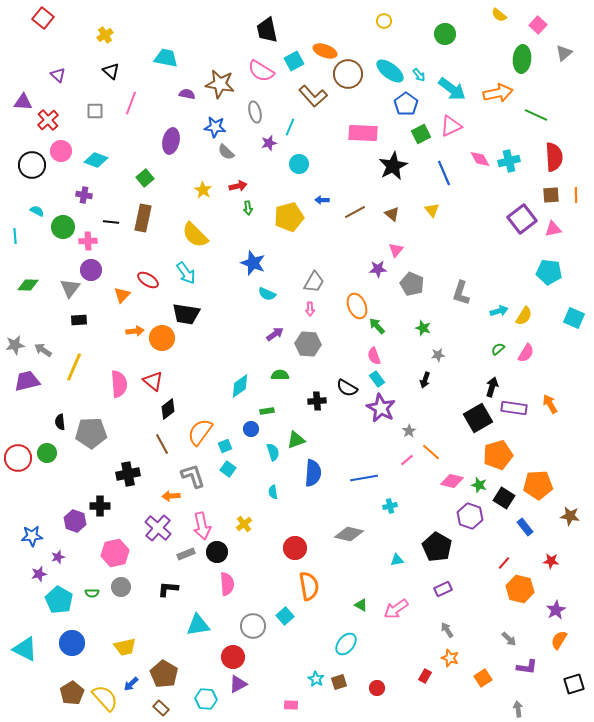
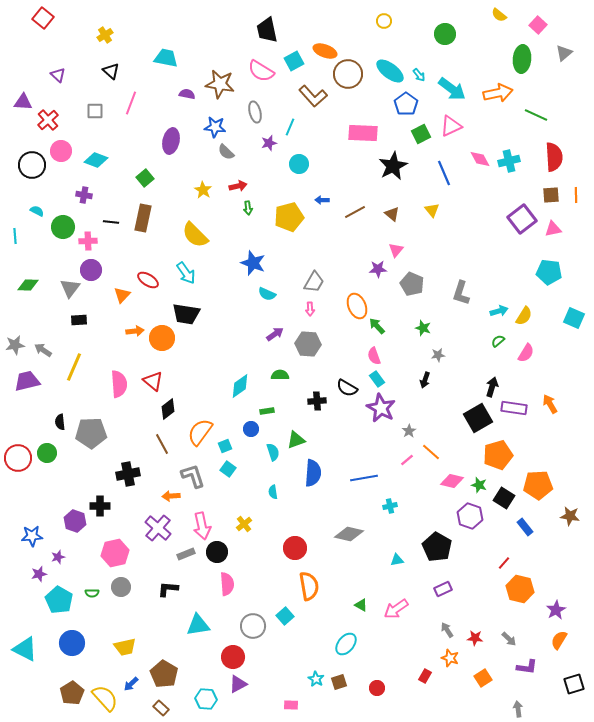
green semicircle at (498, 349): moved 8 px up
red star at (551, 561): moved 76 px left, 77 px down
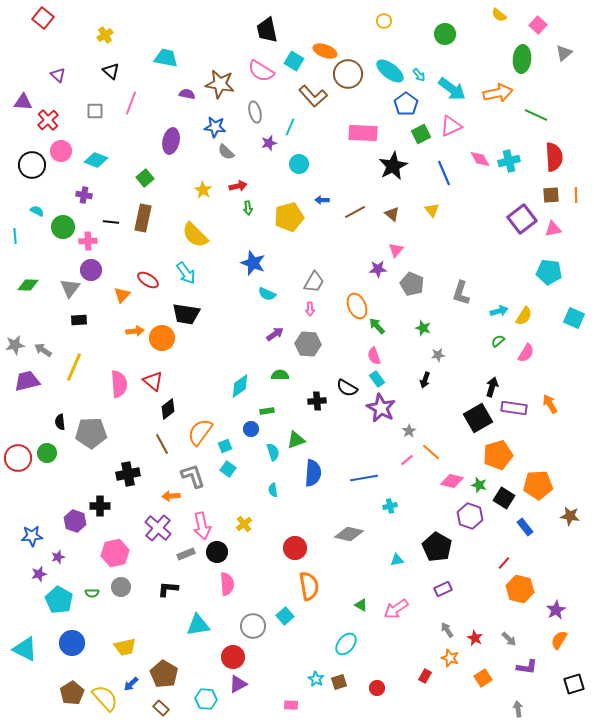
cyan square at (294, 61): rotated 30 degrees counterclockwise
cyan semicircle at (273, 492): moved 2 px up
red star at (475, 638): rotated 21 degrees clockwise
